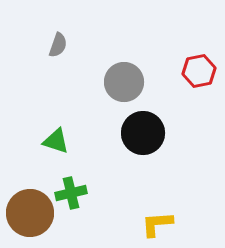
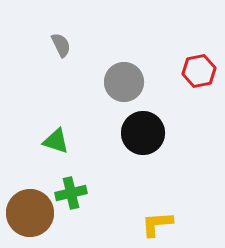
gray semicircle: moved 3 px right; rotated 45 degrees counterclockwise
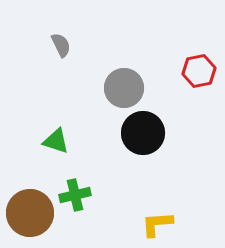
gray circle: moved 6 px down
green cross: moved 4 px right, 2 px down
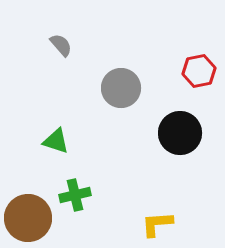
gray semicircle: rotated 15 degrees counterclockwise
gray circle: moved 3 px left
black circle: moved 37 px right
brown circle: moved 2 px left, 5 px down
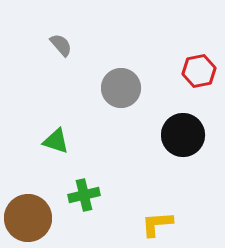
black circle: moved 3 px right, 2 px down
green cross: moved 9 px right
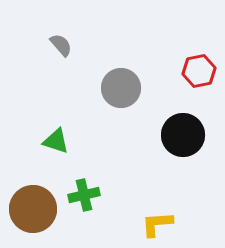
brown circle: moved 5 px right, 9 px up
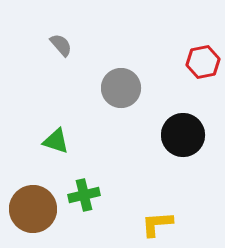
red hexagon: moved 4 px right, 9 px up
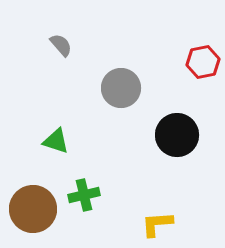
black circle: moved 6 px left
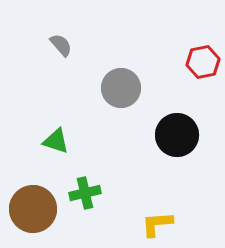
green cross: moved 1 px right, 2 px up
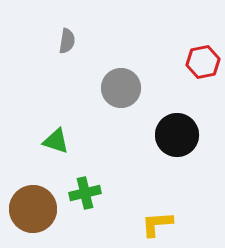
gray semicircle: moved 6 px right, 4 px up; rotated 50 degrees clockwise
